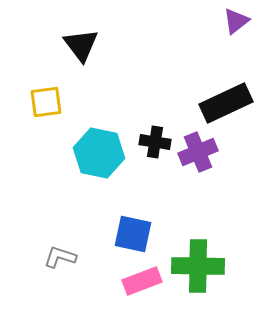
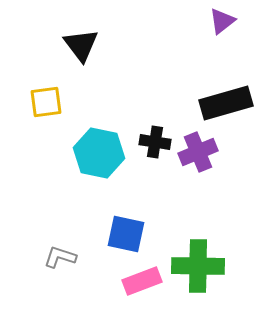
purple triangle: moved 14 px left
black rectangle: rotated 9 degrees clockwise
blue square: moved 7 px left
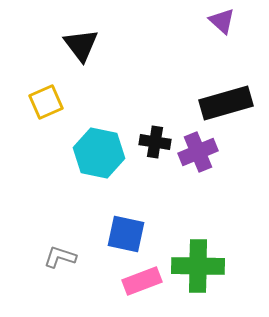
purple triangle: rotated 40 degrees counterclockwise
yellow square: rotated 16 degrees counterclockwise
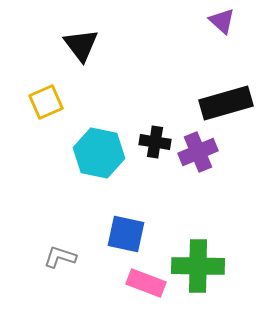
pink rectangle: moved 4 px right, 2 px down; rotated 42 degrees clockwise
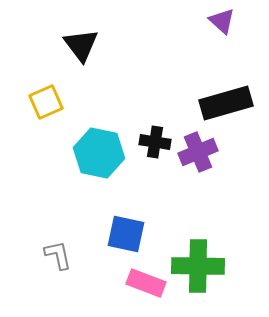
gray L-shape: moved 2 px left, 2 px up; rotated 60 degrees clockwise
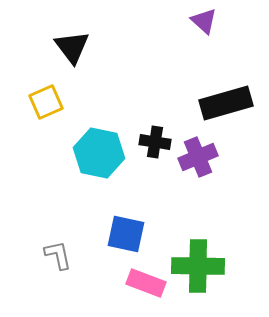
purple triangle: moved 18 px left
black triangle: moved 9 px left, 2 px down
purple cross: moved 5 px down
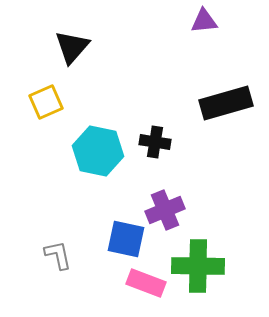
purple triangle: rotated 48 degrees counterclockwise
black triangle: rotated 18 degrees clockwise
cyan hexagon: moved 1 px left, 2 px up
purple cross: moved 33 px left, 53 px down
blue square: moved 5 px down
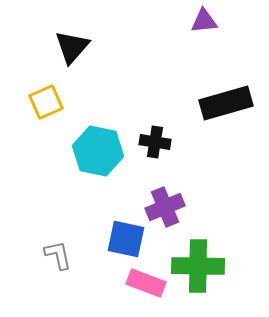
purple cross: moved 3 px up
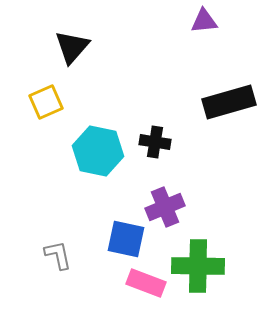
black rectangle: moved 3 px right, 1 px up
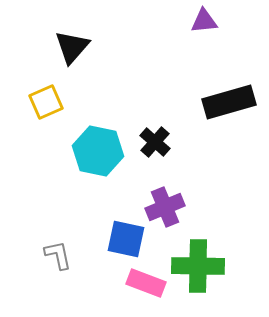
black cross: rotated 32 degrees clockwise
